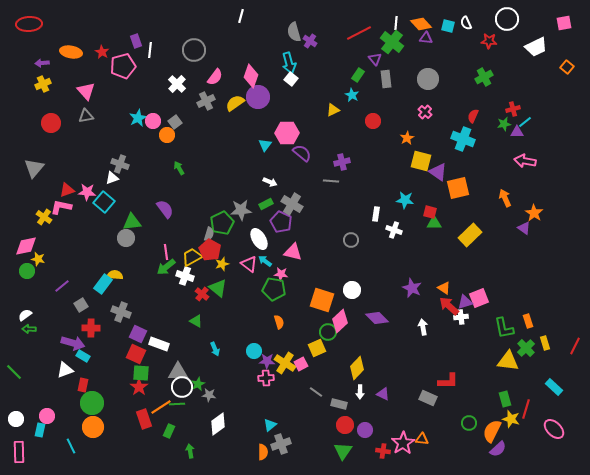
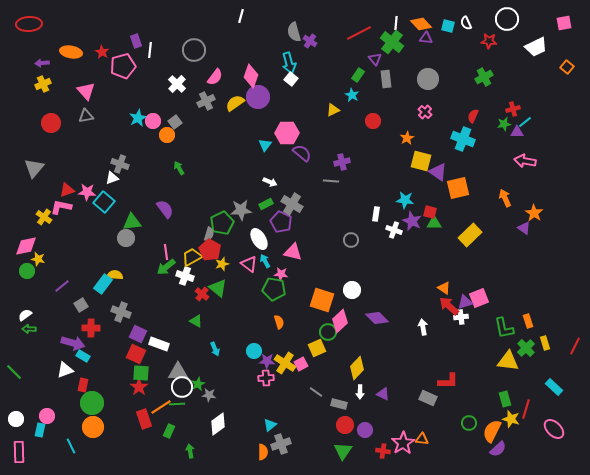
cyan arrow at (265, 261): rotated 24 degrees clockwise
purple star at (412, 288): moved 67 px up
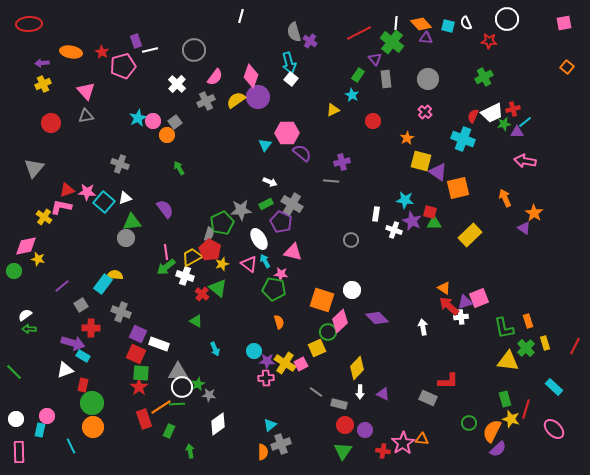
white trapezoid at (536, 47): moved 44 px left, 66 px down
white line at (150, 50): rotated 70 degrees clockwise
yellow semicircle at (235, 103): moved 1 px right, 3 px up
white triangle at (112, 178): moved 13 px right, 20 px down
green circle at (27, 271): moved 13 px left
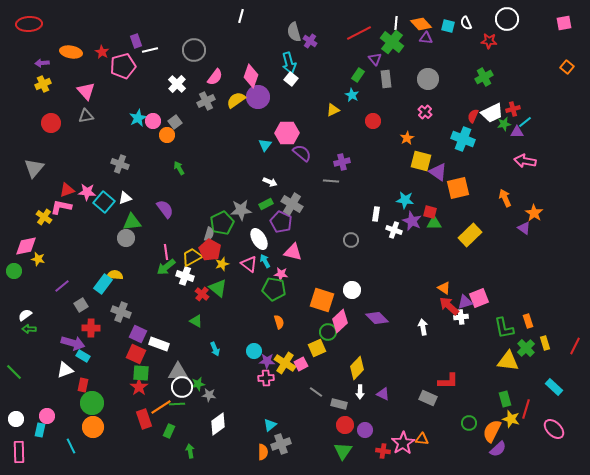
green star at (198, 384): rotated 16 degrees clockwise
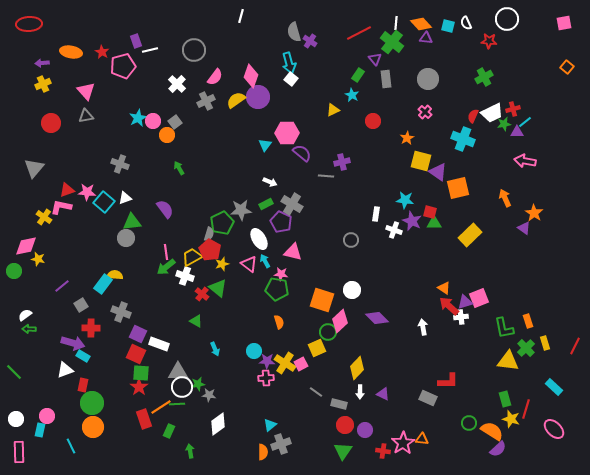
gray line at (331, 181): moved 5 px left, 5 px up
green pentagon at (274, 289): moved 3 px right
orange semicircle at (492, 431): rotated 95 degrees clockwise
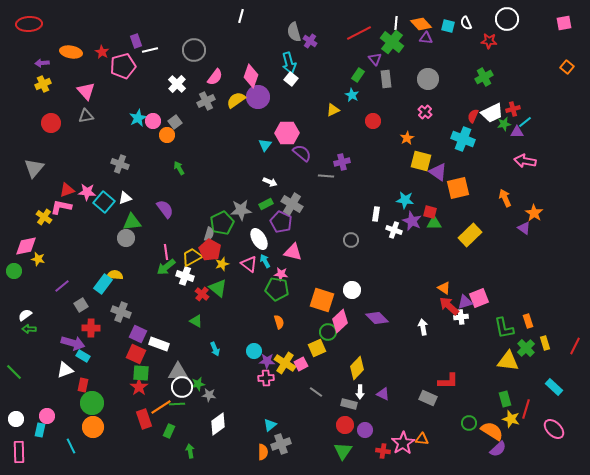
gray rectangle at (339, 404): moved 10 px right
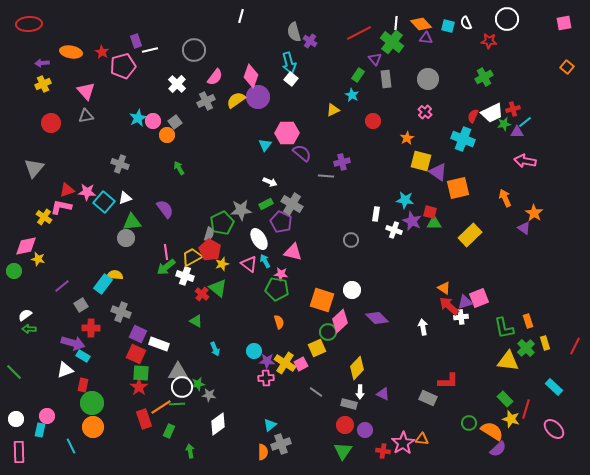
green rectangle at (505, 399): rotated 28 degrees counterclockwise
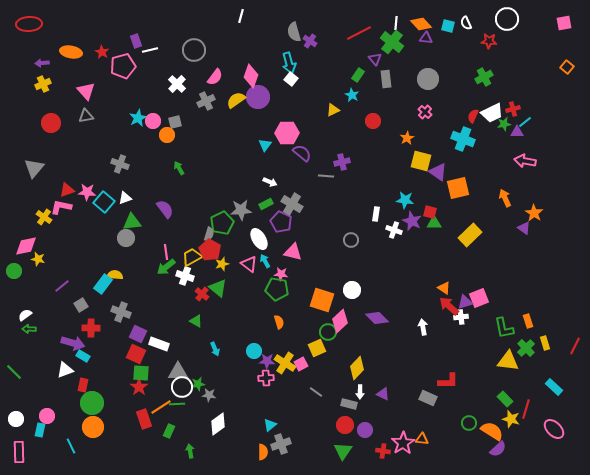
gray square at (175, 122): rotated 24 degrees clockwise
